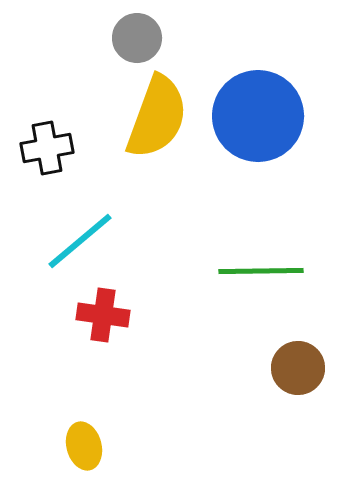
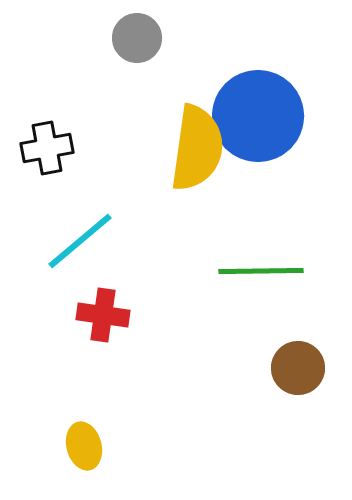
yellow semicircle: moved 40 px right, 31 px down; rotated 12 degrees counterclockwise
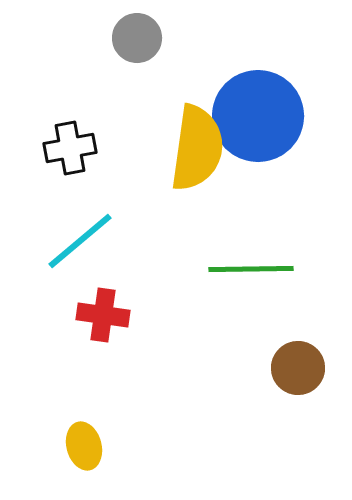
black cross: moved 23 px right
green line: moved 10 px left, 2 px up
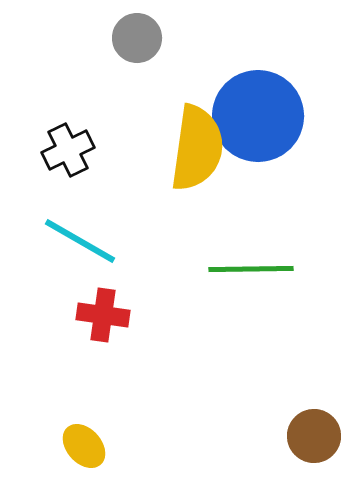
black cross: moved 2 px left, 2 px down; rotated 15 degrees counterclockwise
cyan line: rotated 70 degrees clockwise
brown circle: moved 16 px right, 68 px down
yellow ellipse: rotated 27 degrees counterclockwise
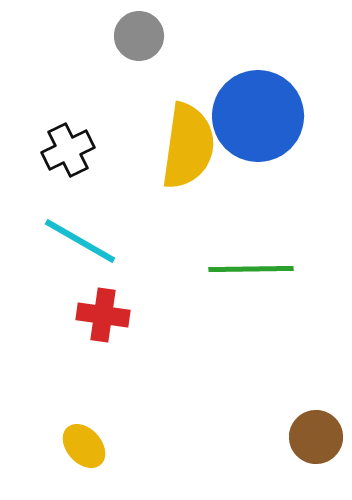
gray circle: moved 2 px right, 2 px up
yellow semicircle: moved 9 px left, 2 px up
brown circle: moved 2 px right, 1 px down
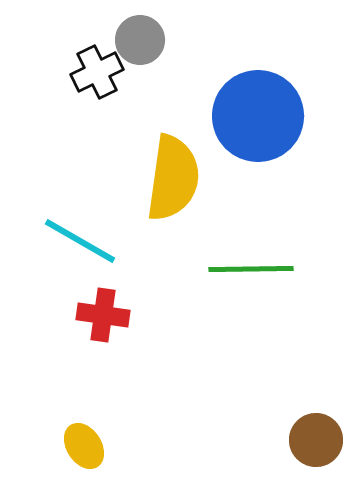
gray circle: moved 1 px right, 4 px down
yellow semicircle: moved 15 px left, 32 px down
black cross: moved 29 px right, 78 px up
brown circle: moved 3 px down
yellow ellipse: rotated 9 degrees clockwise
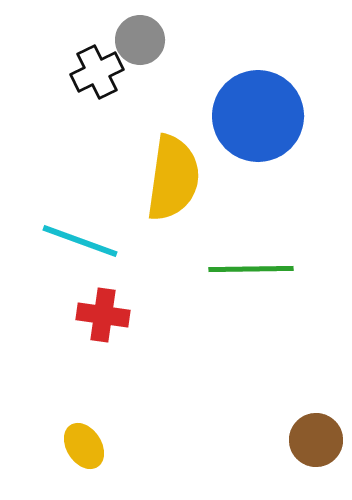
cyan line: rotated 10 degrees counterclockwise
